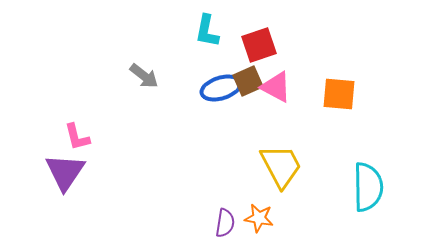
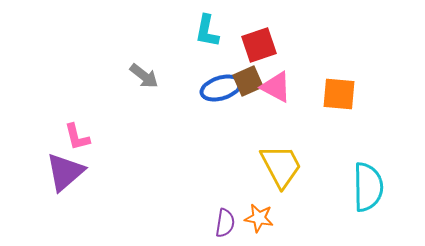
purple triangle: rotated 15 degrees clockwise
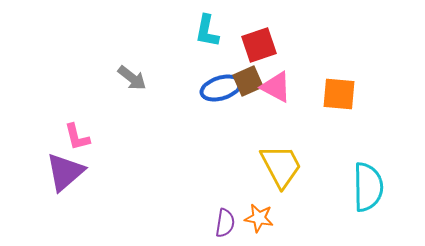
gray arrow: moved 12 px left, 2 px down
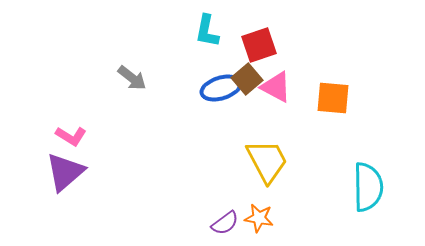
brown square: moved 1 px left, 2 px up; rotated 16 degrees counterclockwise
orange square: moved 6 px left, 4 px down
pink L-shape: moved 6 px left, 1 px up; rotated 44 degrees counterclockwise
yellow trapezoid: moved 14 px left, 5 px up
purple semicircle: rotated 44 degrees clockwise
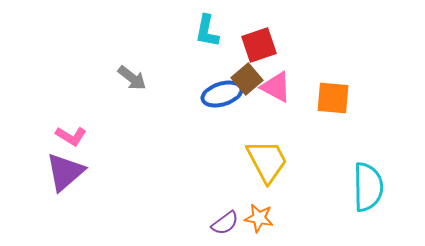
blue ellipse: moved 1 px right, 6 px down
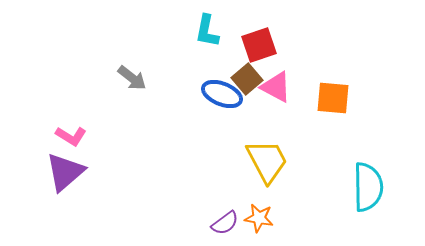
blue ellipse: rotated 39 degrees clockwise
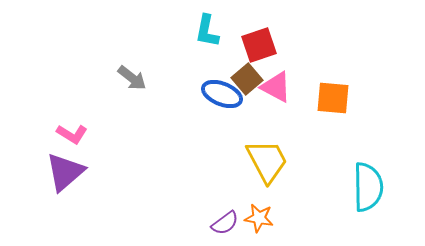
pink L-shape: moved 1 px right, 2 px up
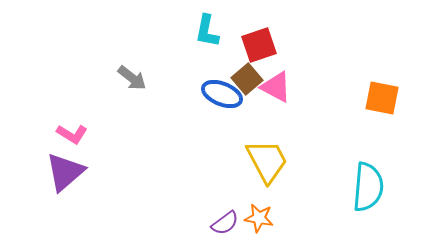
orange square: moved 49 px right; rotated 6 degrees clockwise
cyan semicircle: rotated 6 degrees clockwise
